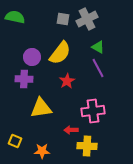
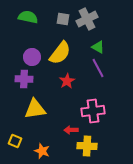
green semicircle: moved 13 px right
yellow triangle: moved 6 px left, 1 px down
orange star: rotated 21 degrees clockwise
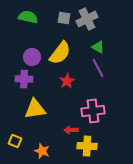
gray square: moved 1 px right, 1 px up
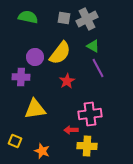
green triangle: moved 5 px left, 1 px up
purple circle: moved 3 px right
purple cross: moved 3 px left, 2 px up
pink cross: moved 3 px left, 3 px down
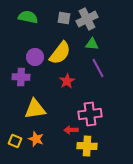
green triangle: moved 1 px left, 2 px up; rotated 24 degrees counterclockwise
orange star: moved 6 px left, 12 px up
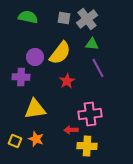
gray cross: rotated 10 degrees counterclockwise
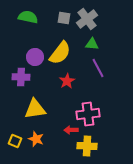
pink cross: moved 2 px left
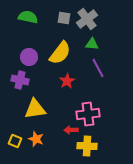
purple circle: moved 6 px left
purple cross: moved 1 px left, 3 px down; rotated 12 degrees clockwise
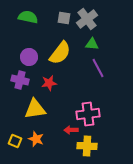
red star: moved 18 px left, 2 px down; rotated 21 degrees clockwise
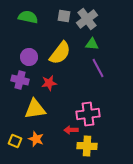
gray square: moved 2 px up
